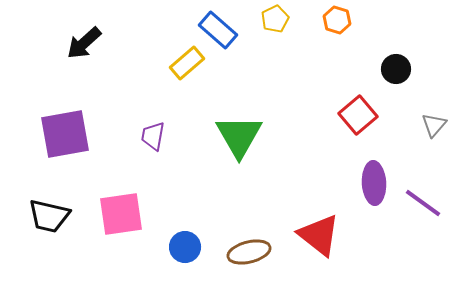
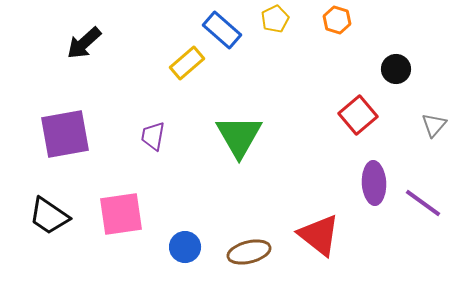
blue rectangle: moved 4 px right
black trapezoid: rotated 21 degrees clockwise
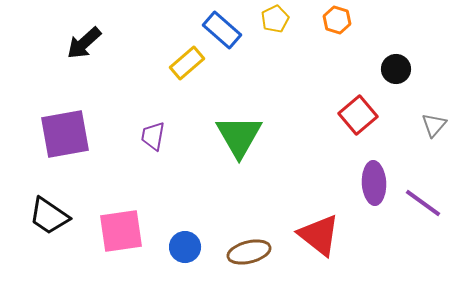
pink square: moved 17 px down
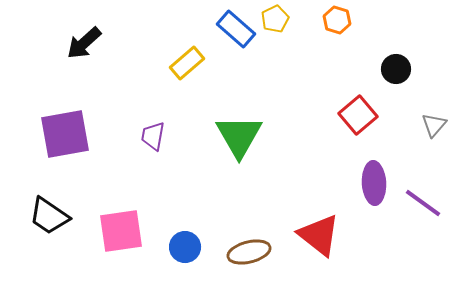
blue rectangle: moved 14 px right, 1 px up
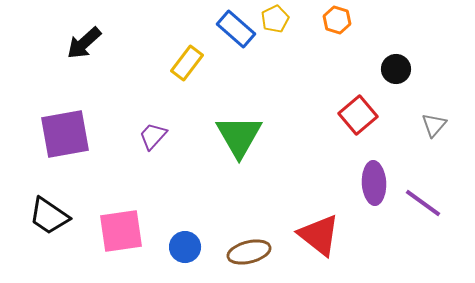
yellow rectangle: rotated 12 degrees counterclockwise
purple trapezoid: rotated 32 degrees clockwise
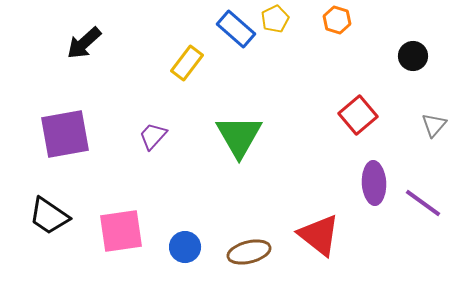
black circle: moved 17 px right, 13 px up
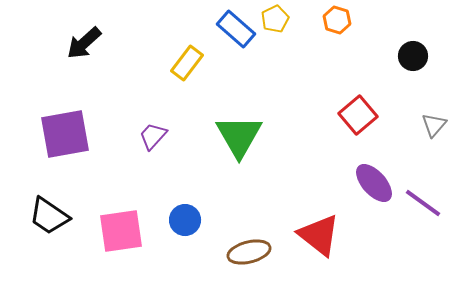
purple ellipse: rotated 39 degrees counterclockwise
blue circle: moved 27 px up
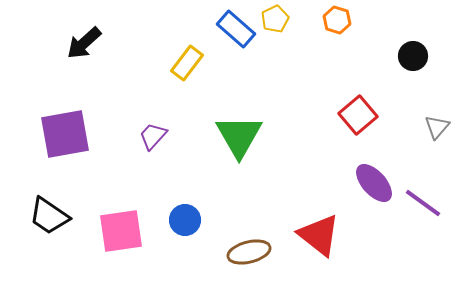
gray triangle: moved 3 px right, 2 px down
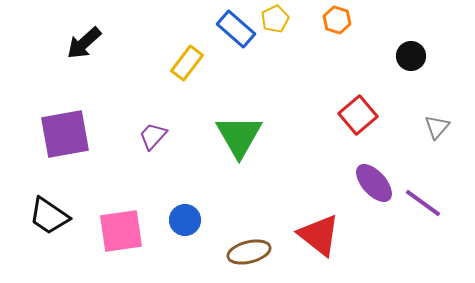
black circle: moved 2 px left
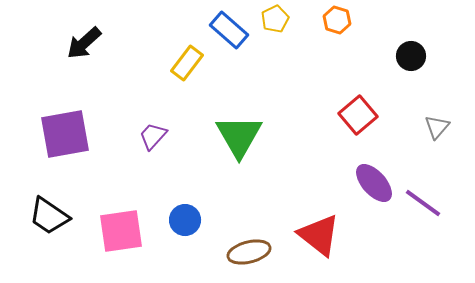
blue rectangle: moved 7 px left, 1 px down
